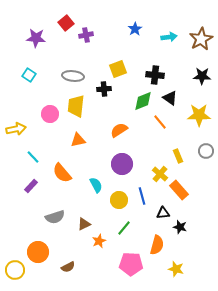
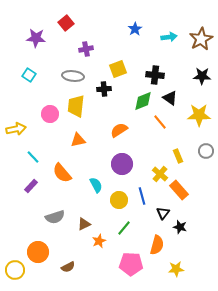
purple cross at (86, 35): moved 14 px down
black triangle at (163, 213): rotated 48 degrees counterclockwise
yellow star at (176, 269): rotated 21 degrees counterclockwise
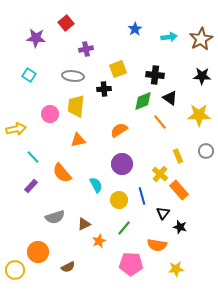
orange semicircle at (157, 245): rotated 84 degrees clockwise
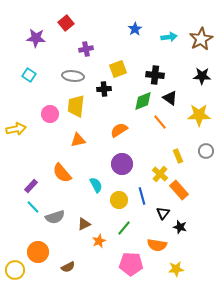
cyan line at (33, 157): moved 50 px down
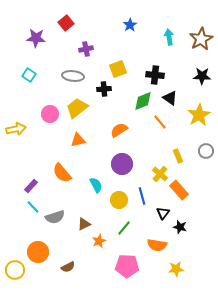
blue star at (135, 29): moved 5 px left, 4 px up
cyan arrow at (169, 37): rotated 91 degrees counterclockwise
yellow trapezoid at (76, 106): moved 1 px right, 2 px down; rotated 45 degrees clockwise
yellow star at (199, 115): rotated 30 degrees counterclockwise
pink pentagon at (131, 264): moved 4 px left, 2 px down
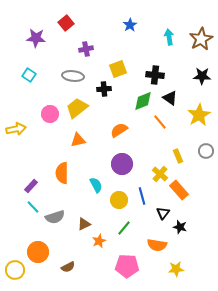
orange semicircle at (62, 173): rotated 40 degrees clockwise
